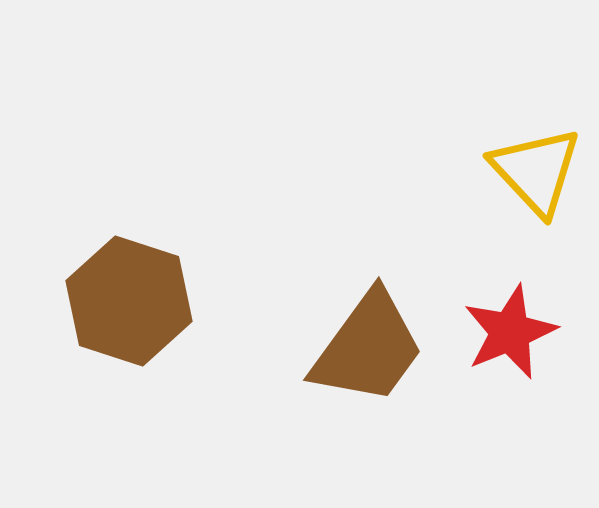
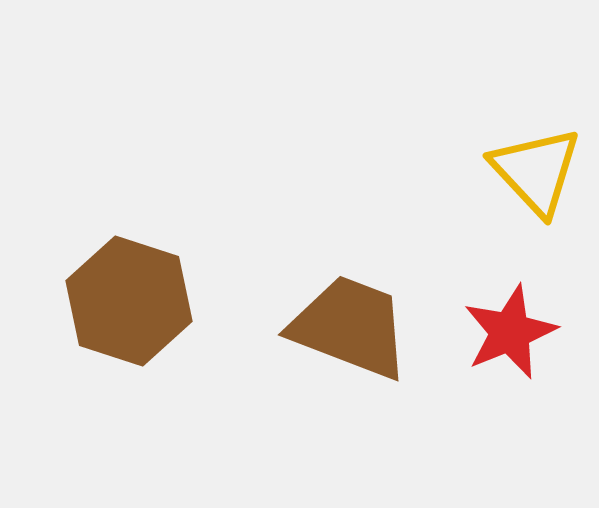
brown trapezoid: moved 18 px left, 21 px up; rotated 105 degrees counterclockwise
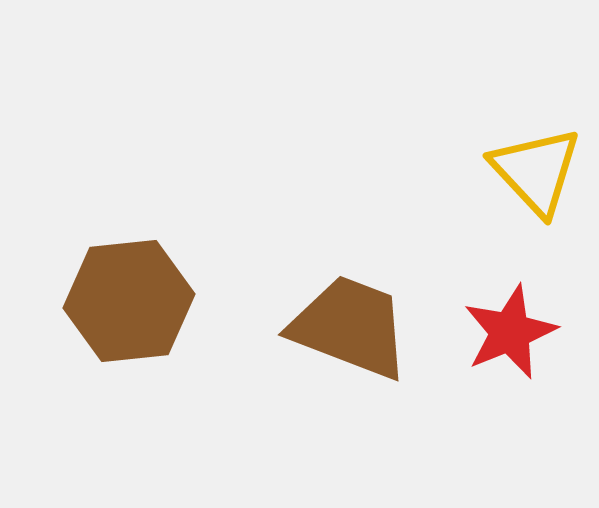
brown hexagon: rotated 24 degrees counterclockwise
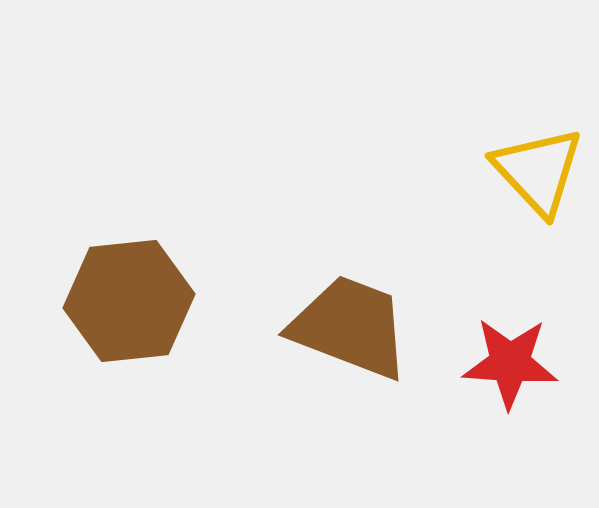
yellow triangle: moved 2 px right
red star: moved 31 px down; rotated 26 degrees clockwise
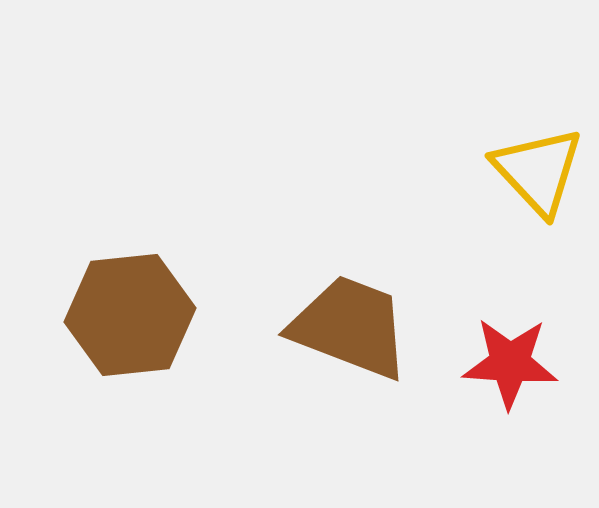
brown hexagon: moved 1 px right, 14 px down
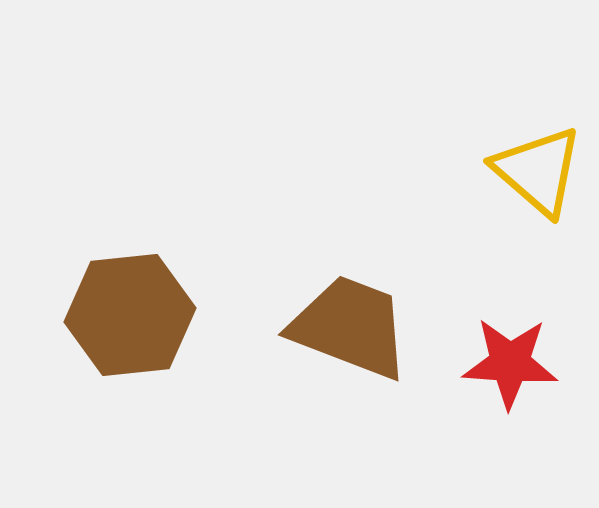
yellow triangle: rotated 6 degrees counterclockwise
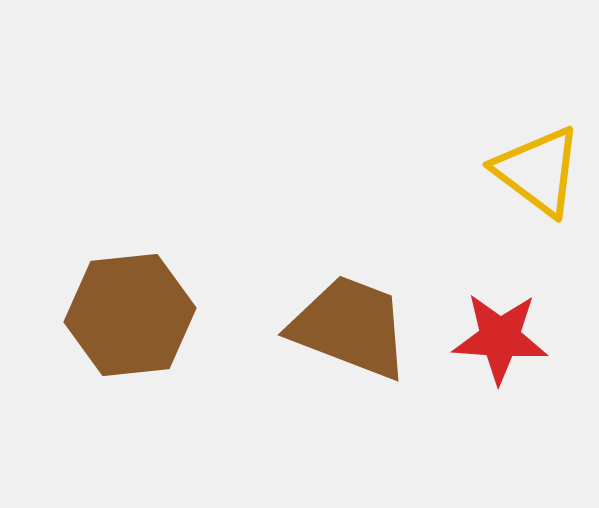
yellow triangle: rotated 4 degrees counterclockwise
red star: moved 10 px left, 25 px up
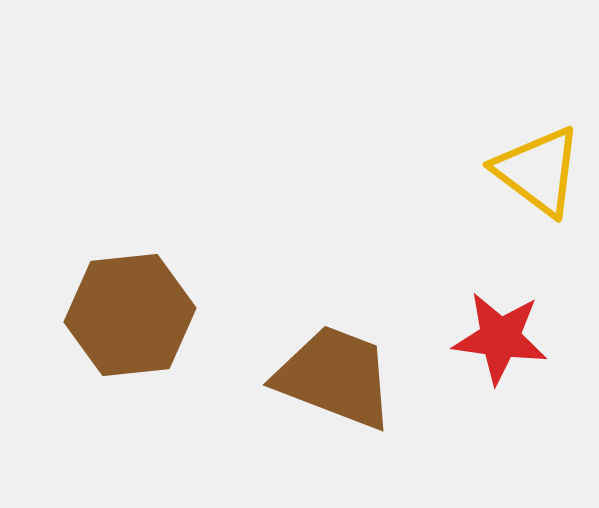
brown trapezoid: moved 15 px left, 50 px down
red star: rotated 4 degrees clockwise
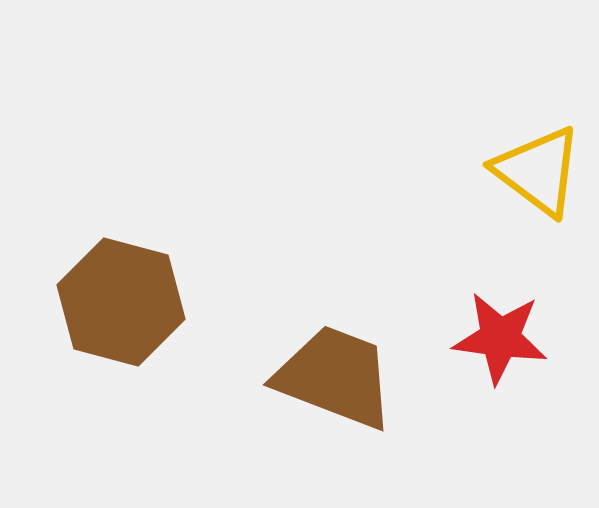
brown hexagon: moved 9 px left, 13 px up; rotated 21 degrees clockwise
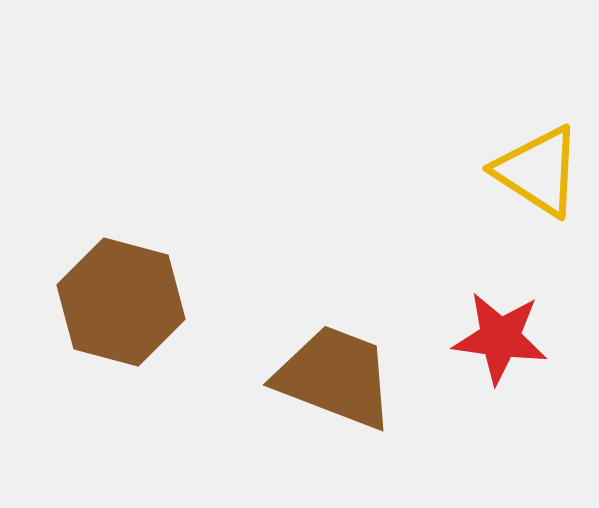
yellow triangle: rotated 4 degrees counterclockwise
